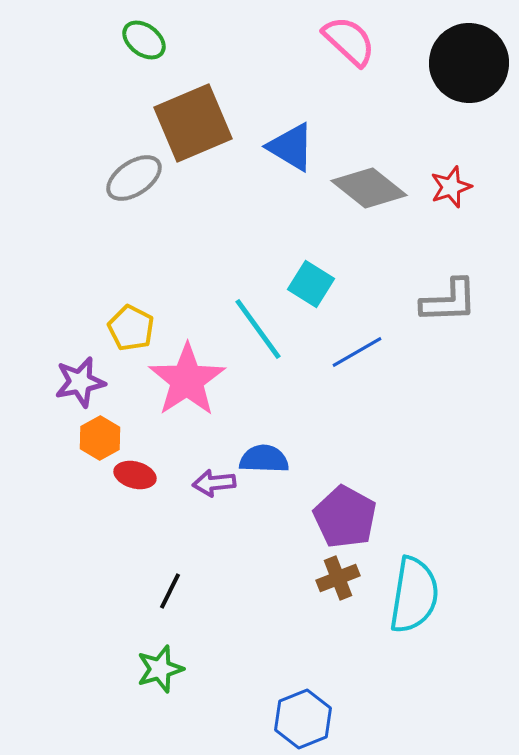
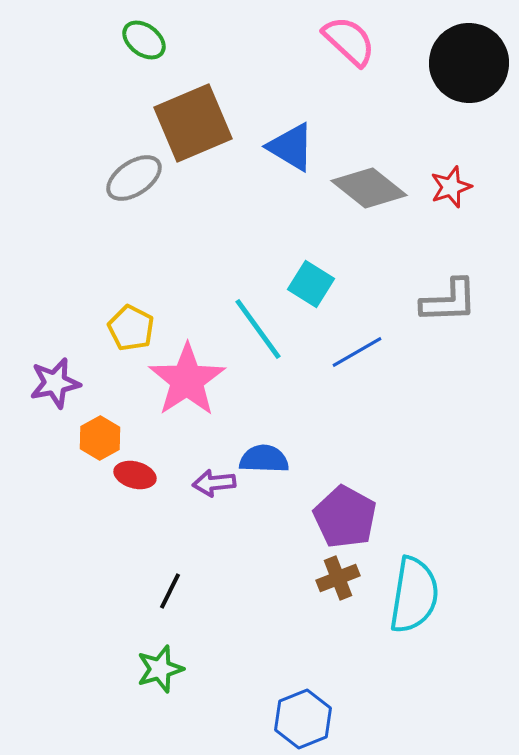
purple star: moved 25 px left, 1 px down
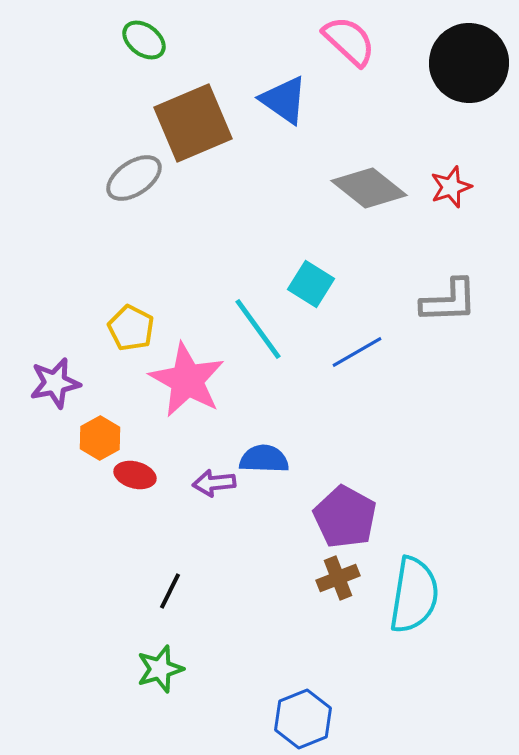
blue triangle: moved 7 px left, 47 px up; rotated 4 degrees clockwise
pink star: rotated 10 degrees counterclockwise
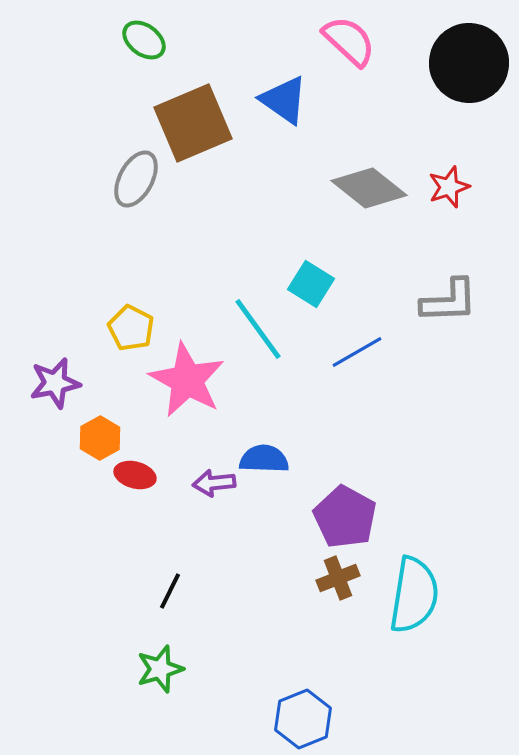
gray ellipse: moved 2 px right, 1 px down; rotated 28 degrees counterclockwise
red star: moved 2 px left
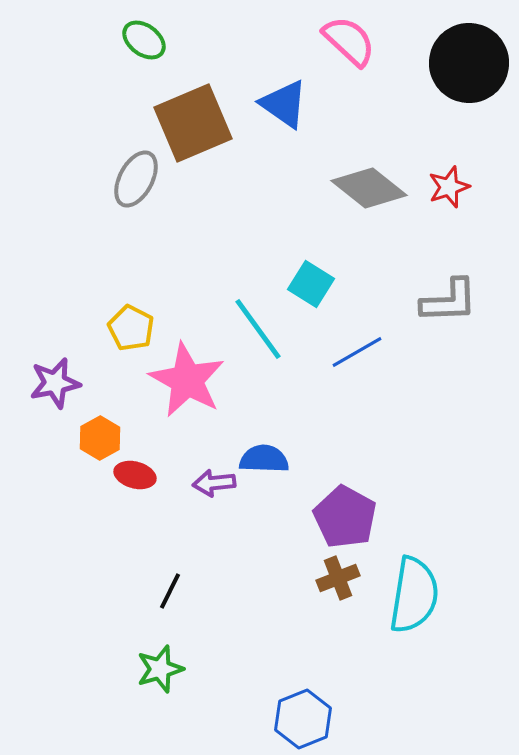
blue triangle: moved 4 px down
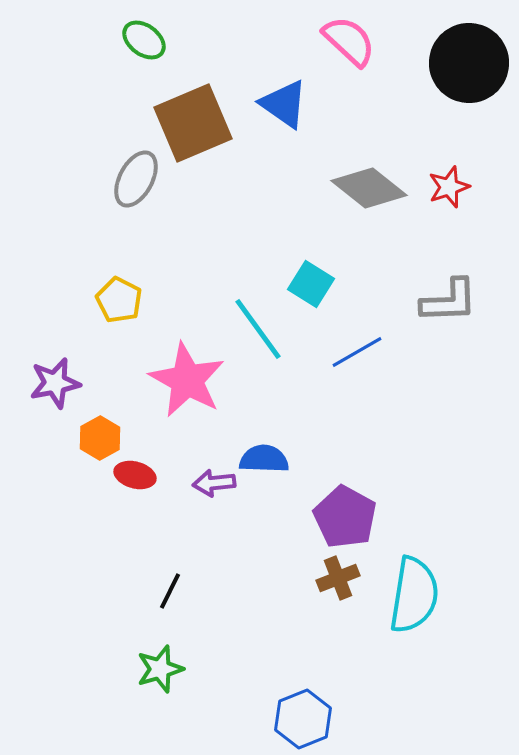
yellow pentagon: moved 12 px left, 28 px up
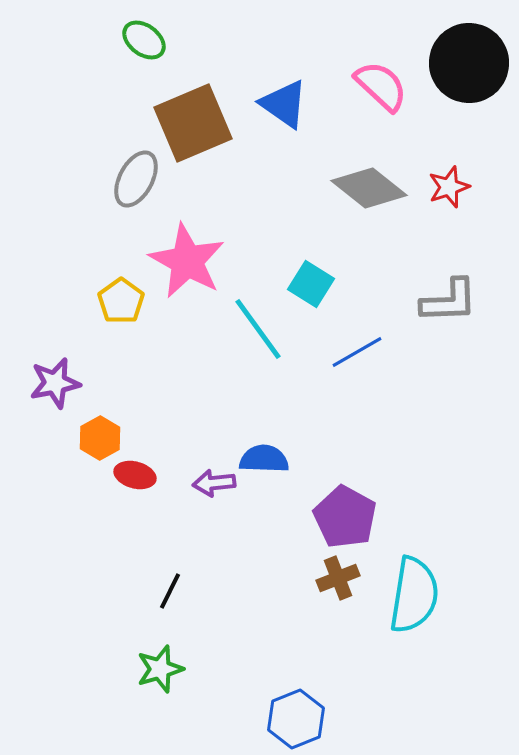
pink semicircle: moved 32 px right, 45 px down
yellow pentagon: moved 2 px right, 1 px down; rotated 9 degrees clockwise
pink star: moved 119 px up
blue hexagon: moved 7 px left
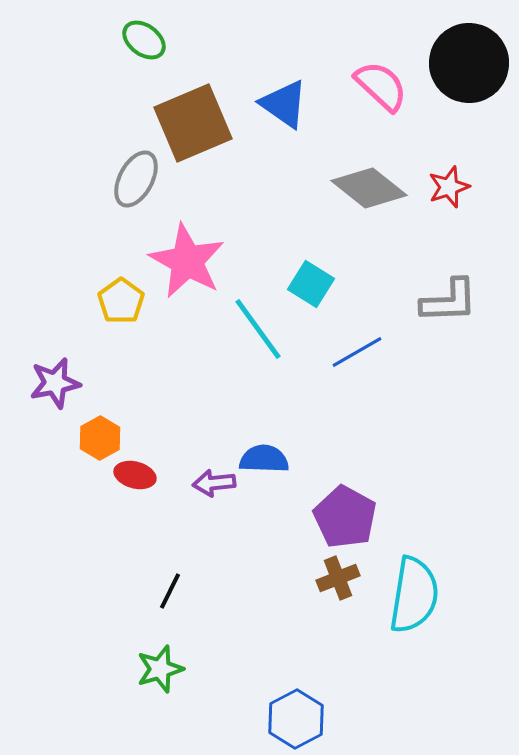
blue hexagon: rotated 6 degrees counterclockwise
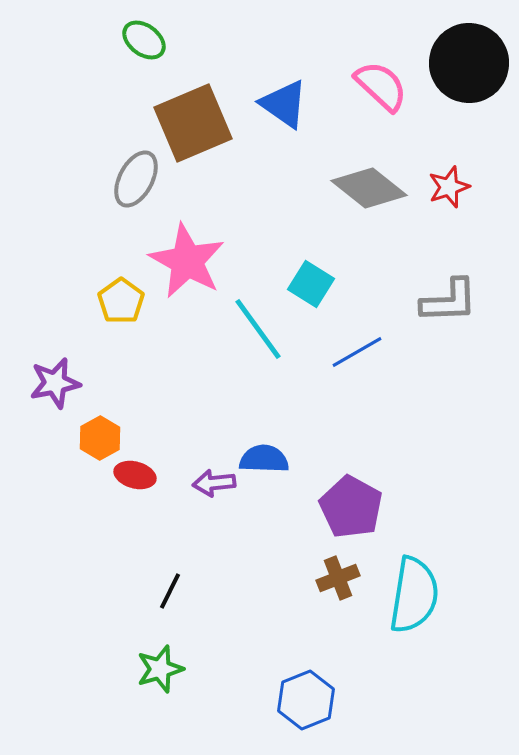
purple pentagon: moved 6 px right, 10 px up
blue hexagon: moved 10 px right, 19 px up; rotated 6 degrees clockwise
